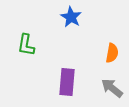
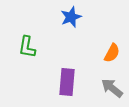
blue star: rotated 20 degrees clockwise
green L-shape: moved 1 px right, 2 px down
orange semicircle: rotated 18 degrees clockwise
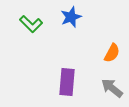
green L-shape: moved 4 px right, 23 px up; rotated 55 degrees counterclockwise
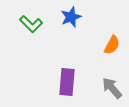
orange semicircle: moved 8 px up
gray arrow: rotated 10 degrees clockwise
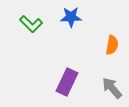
blue star: rotated 20 degrees clockwise
orange semicircle: rotated 18 degrees counterclockwise
purple rectangle: rotated 20 degrees clockwise
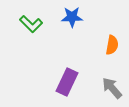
blue star: moved 1 px right
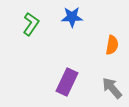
green L-shape: rotated 100 degrees counterclockwise
